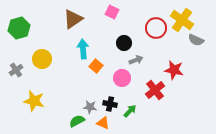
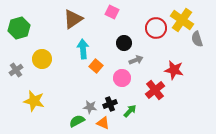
gray semicircle: moved 1 px right, 1 px up; rotated 49 degrees clockwise
black cross: rotated 32 degrees counterclockwise
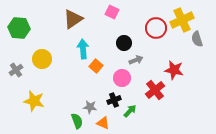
yellow cross: rotated 30 degrees clockwise
green hexagon: rotated 20 degrees clockwise
black cross: moved 4 px right, 4 px up
green semicircle: rotated 98 degrees clockwise
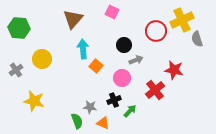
brown triangle: rotated 15 degrees counterclockwise
red circle: moved 3 px down
black circle: moved 2 px down
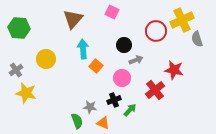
yellow circle: moved 4 px right
yellow star: moved 8 px left, 8 px up
green arrow: moved 1 px up
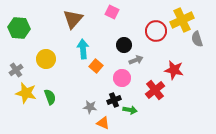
green arrow: rotated 56 degrees clockwise
green semicircle: moved 27 px left, 24 px up
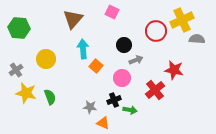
gray semicircle: rotated 112 degrees clockwise
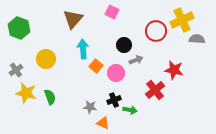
green hexagon: rotated 15 degrees clockwise
pink circle: moved 6 px left, 5 px up
